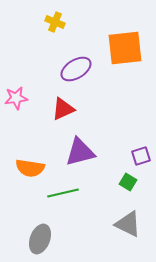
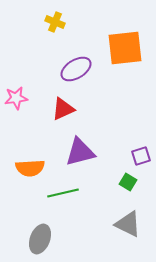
orange semicircle: rotated 12 degrees counterclockwise
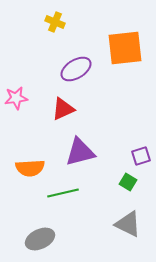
gray ellipse: rotated 44 degrees clockwise
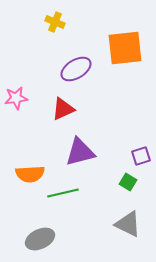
orange semicircle: moved 6 px down
